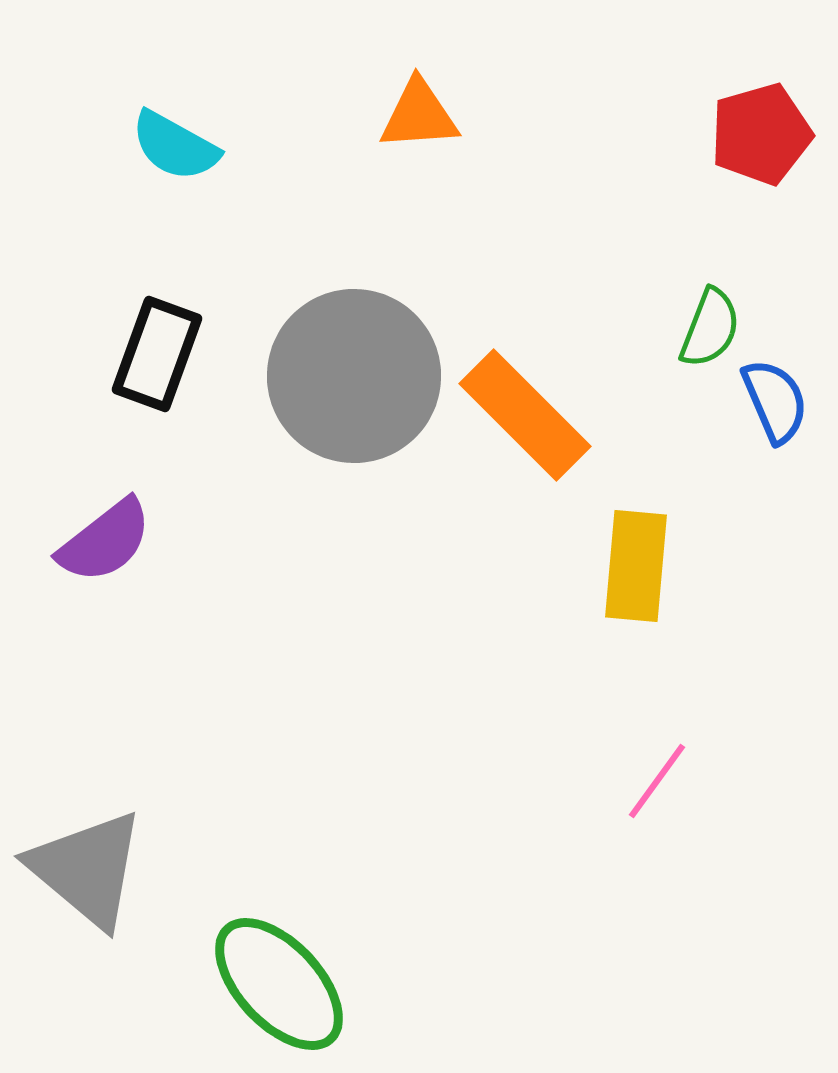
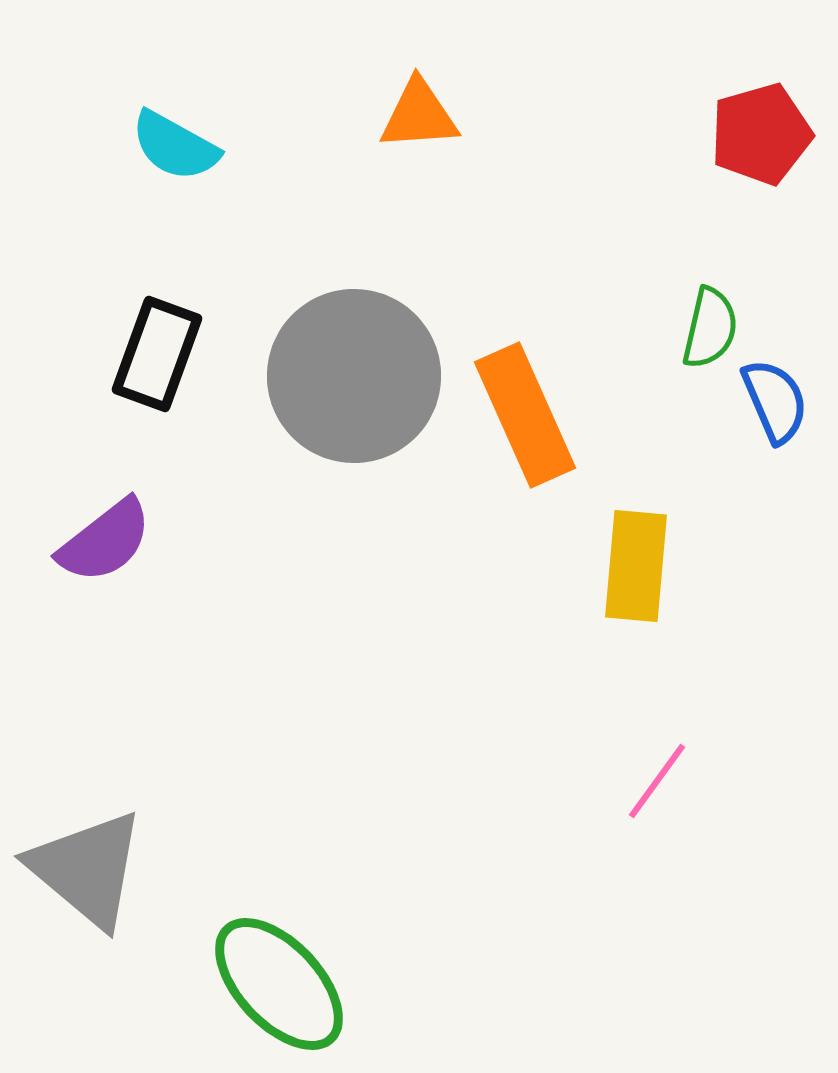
green semicircle: rotated 8 degrees counterclockwise
orange rectangle: rotated 21 degrees clockwise
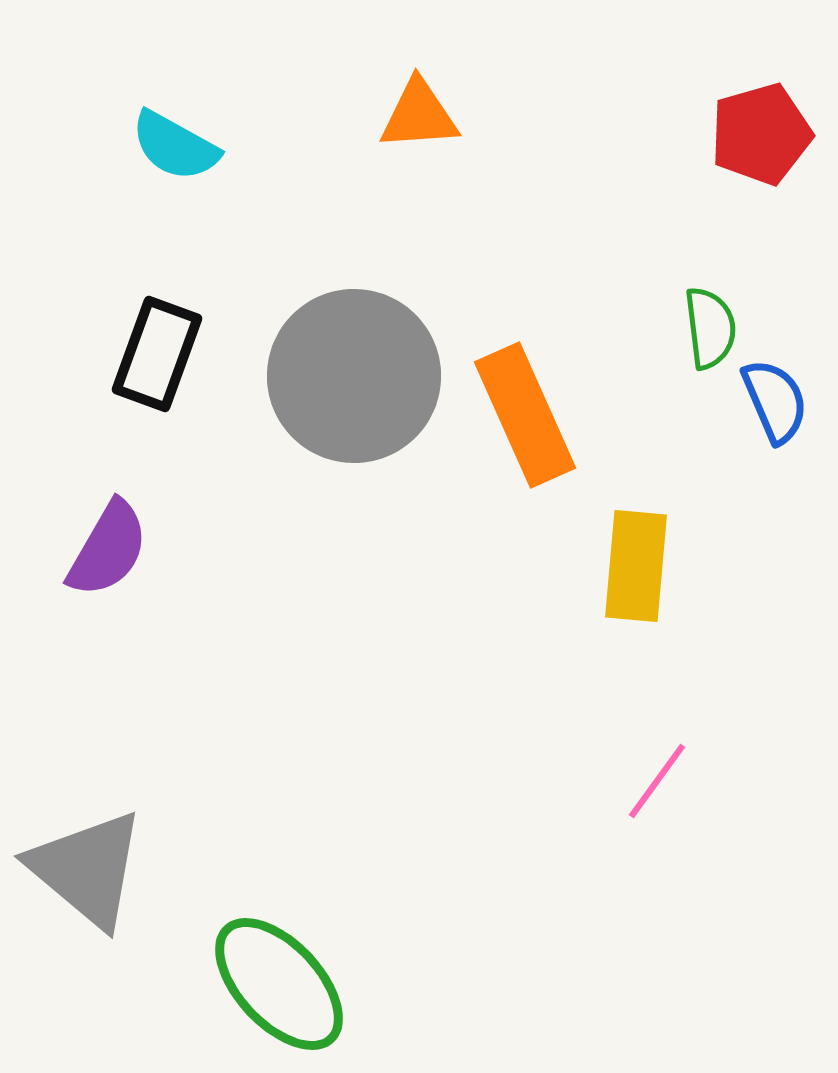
green semicircle: rotated 20 degrees counterclockwise
purple semicircle: moved 3 px right, 8 px down; rotated 22 degrees counterclockwise
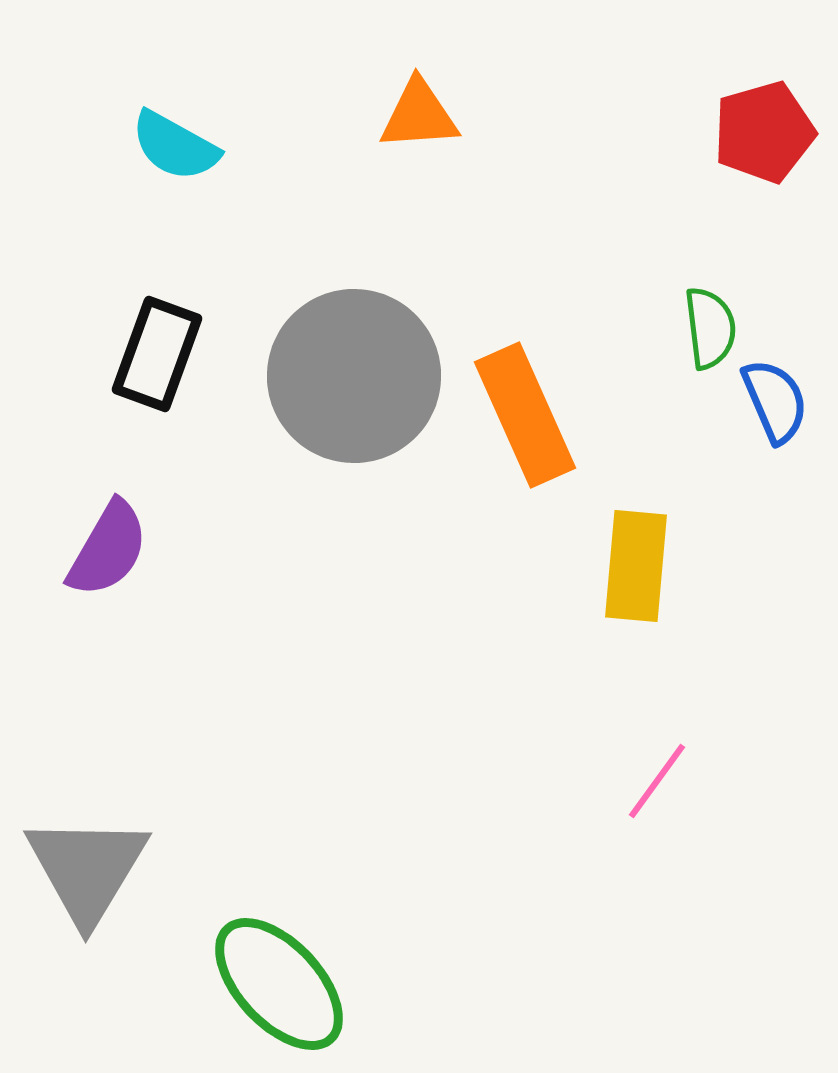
red pentagon: moved 3 px right, 2 px up
gray triangle: rotated 21 degrees clockwise
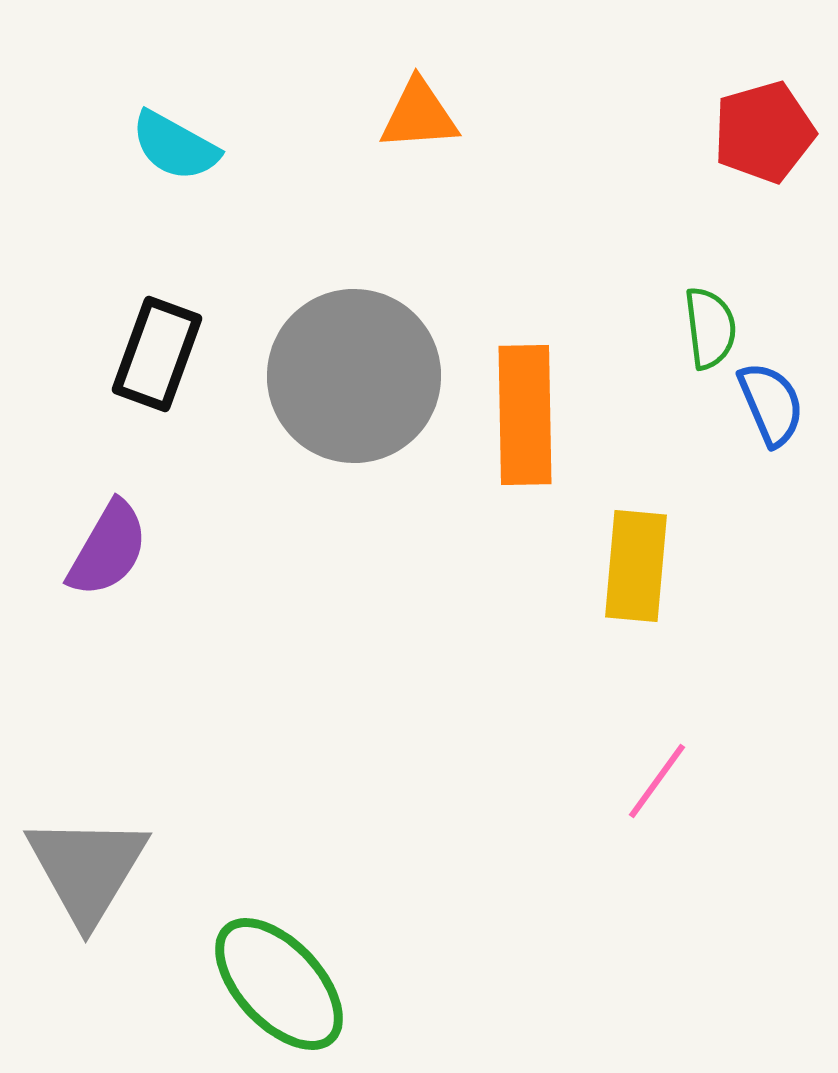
blue semicircle: moved 4 px left, 3 px down
orange rectangle: rotated 23 degrees clockwise
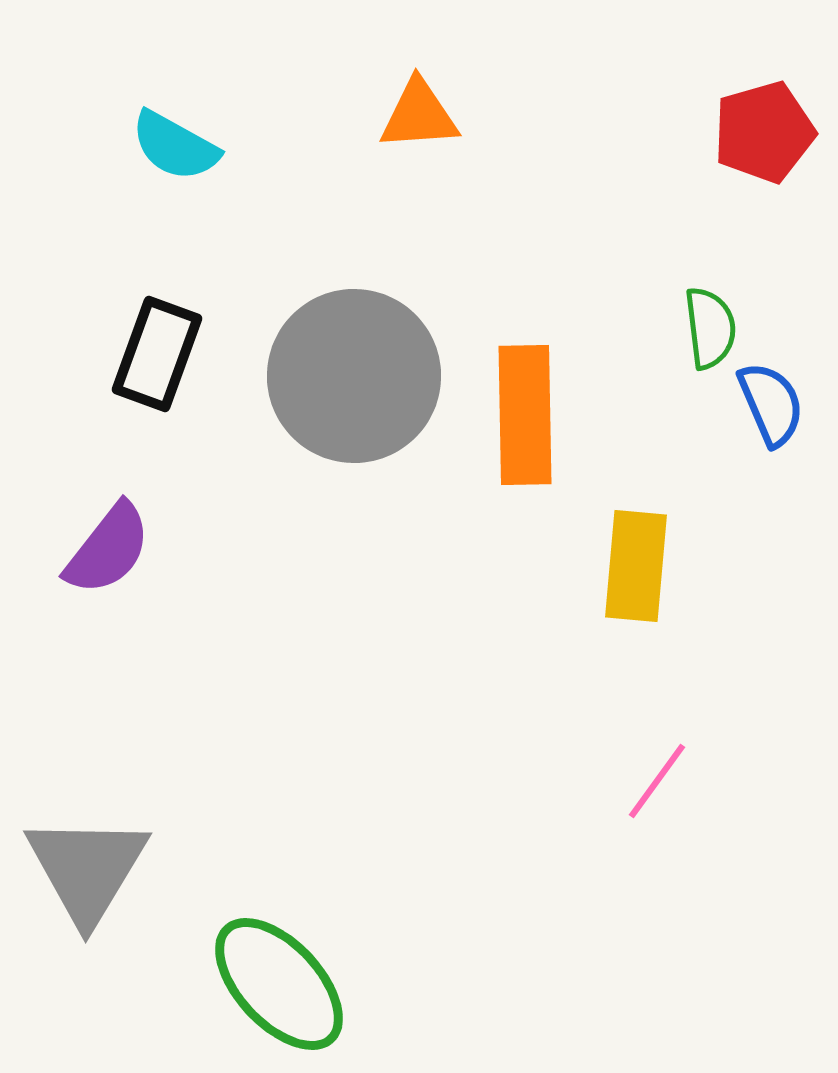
purple semicircle: rotated 8 degrees clockwise
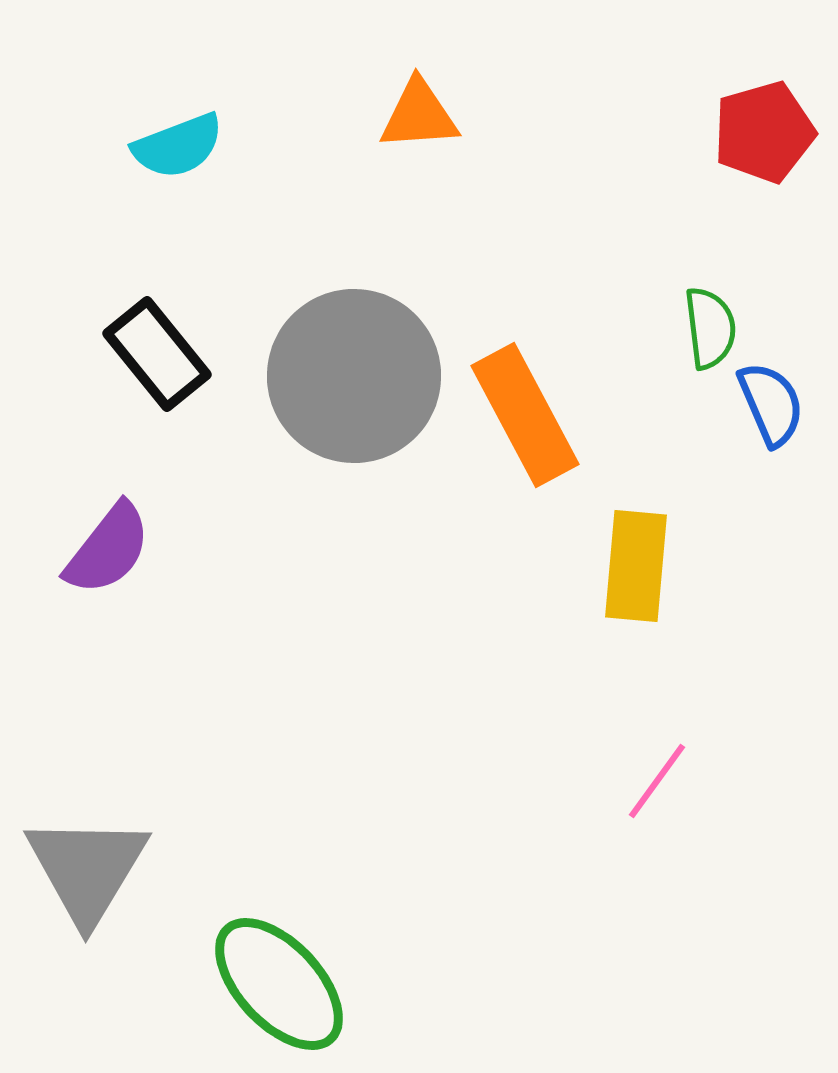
cyan semicircle: moved 3 px right; rotated 50 degrees counterclockwise
black rectangle: rotated 59 degrees counterclockwise
orange rectangle: rotated 27 degrees counterclockwise
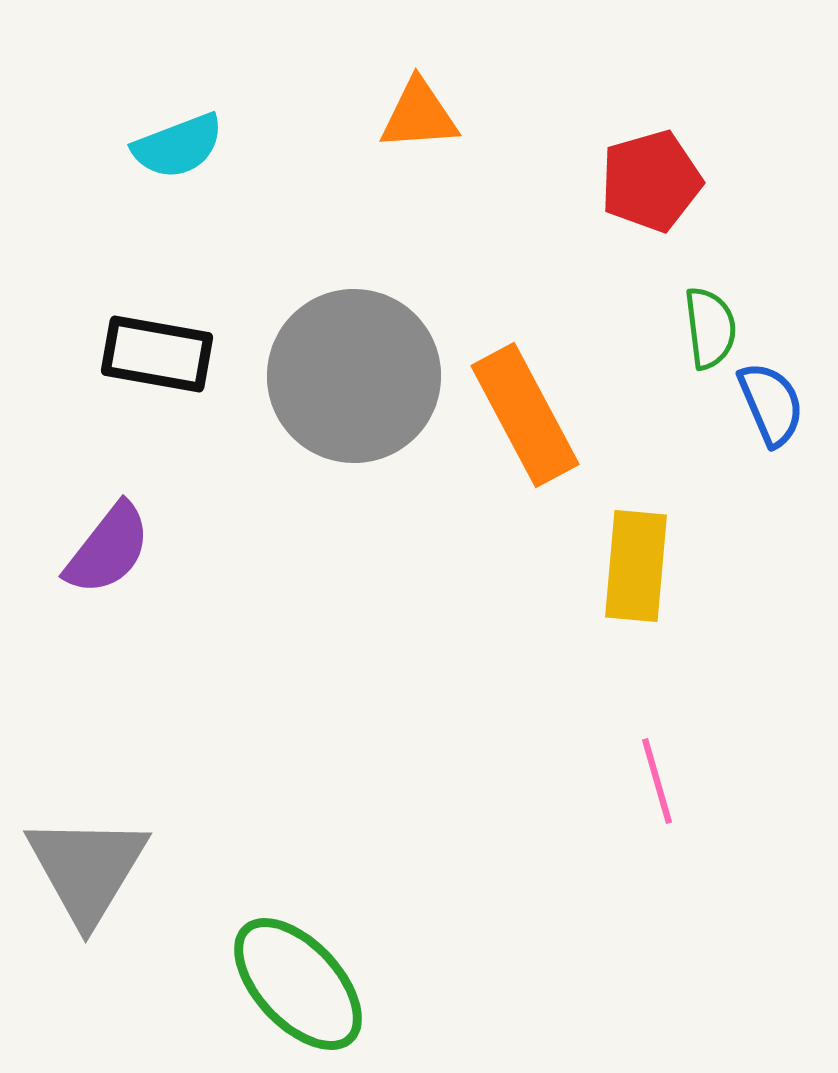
red pentagon: moved 113 px left, 49 px down
black rectangle: rotated 41 degrees counterclockwise
pink line: rotated 52 degrees counterclockwise
green ellipse: moved 19 px right
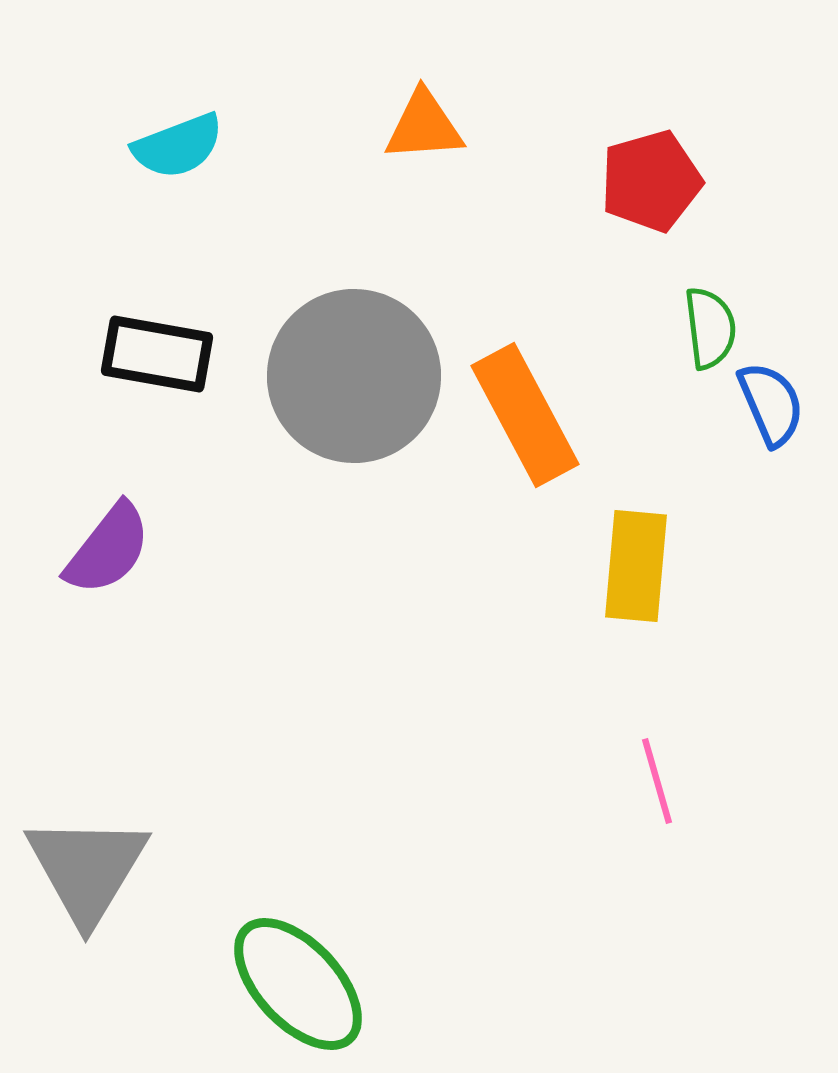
orange triangle: moved 5 px right, 11 px down
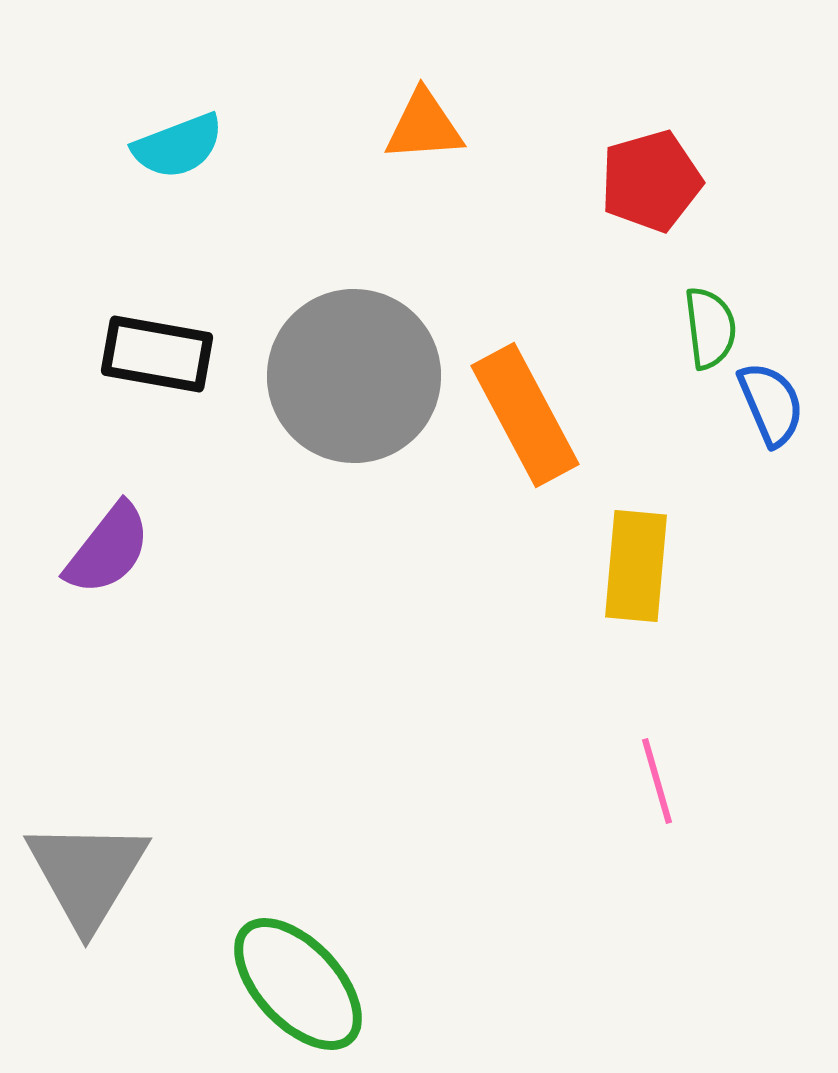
gray triangle: moved 5 px down
